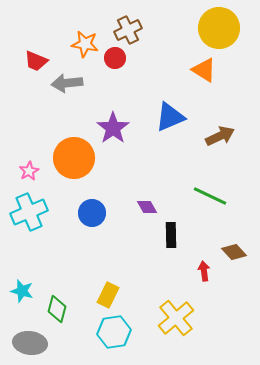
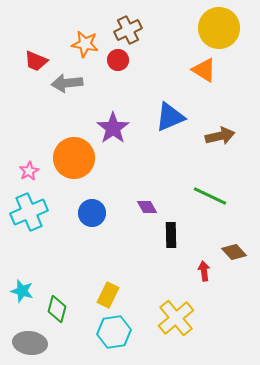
red circle: moved 3 px right, 2 px down
brown arrow: rotated 12 degrees clockwise
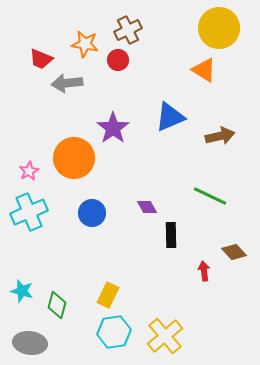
red trapezoid: moved 5 px right, 2 px up
green diamond: moved 4 px up
yellow cross: moved 11 px left, 18 px down
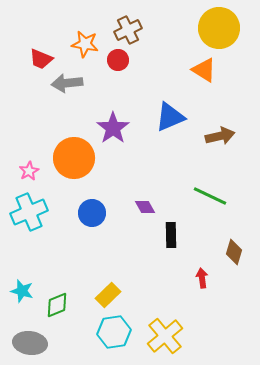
purple diamond: moved 2 px left
brown diamond: rotated 60 degrees clockwise
red arrow: moved 2 px left, 7 px down
yellow rectangle: rotated 20 degrees clockwise
green diamond: rotated 52 degrees clockwise
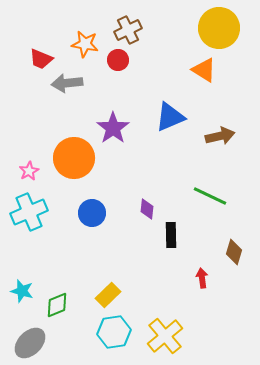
purple diamond: moved 2 px right, 2 px down; rotated 35 degrees clockwise
gray ellipse: rotated 52 degrees counterclockwise
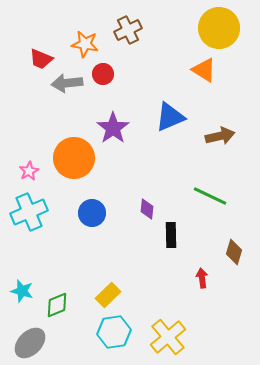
red circle: moved 15 px left, 14 px down
yellow cross: moved 3 px right, 1 px down
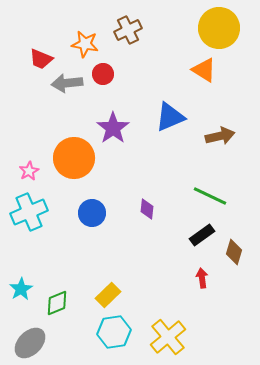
black rectangle: moved 31 px right; rotated 55 degrees clockwise
cyan star: moved 1 px left, 2 px up; rotated 25 degrees clockwise
green diamond: moved 2 px up
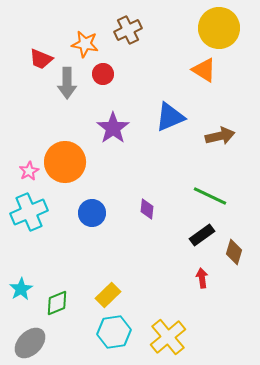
gray arrow: rotated 84 degrees counterclockwise
orange circle: moved 9 px left, 4 px down
